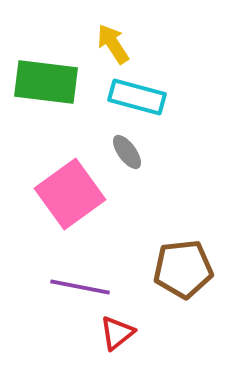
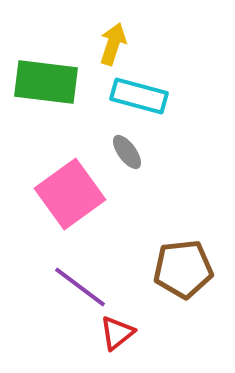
yellow arrow: rotated 51 degrees clockwise
cyan rectangle: moved 2 px right, 1 px up
purple line: rotated 26 degrees clockwise
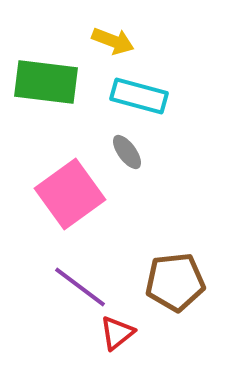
yellow arrow: moved 3 px up; rotated 93 degrees clockwise
brown pentagon: moved 8 px left, 13 px down
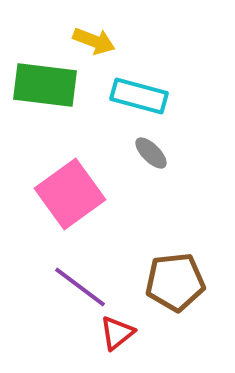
yellow arrow: moved 19 px left
green rectangle: moved 1 px left, 3 px down
gray ellipse: moved 24 px right, 1 px down; rotated 9 degrees counterclockwise
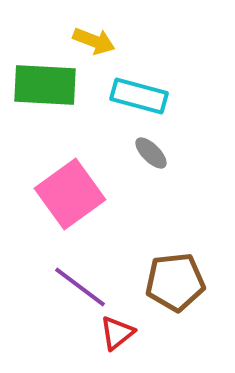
green rectangle: rotated 4 degrees counterclockwise
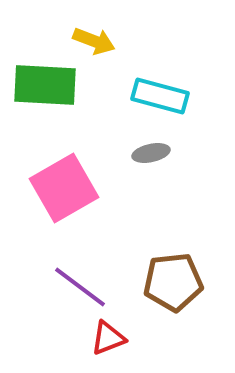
cyan rectangle: moved 21 px right
gray ellipse: rotated 57 degrees counterclockwise
pink square: moved 6 px left, 6 px up; rotated 6 degrees clockwise
brown pentagon: moved 2 px left
red triangle: moved 9 px left, 5 px down; rotated 18 degrees clockwise
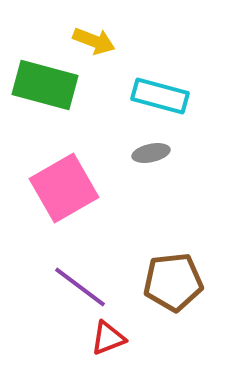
green rectangle: rotated 12 degrees clockwise
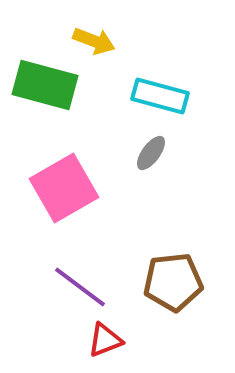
gray ellipse: rotated 42 degrees counterclockwise
red triangle: moved 3 px left, 2 px down
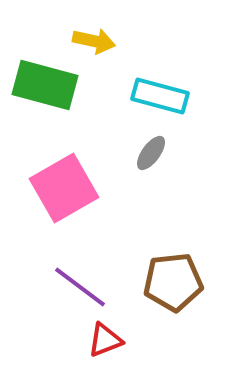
yellow arrow: rotated 9 degrees counterclockwise
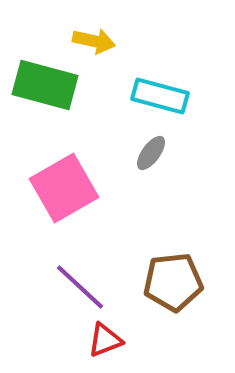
purple line: rotated 6 degrees clockwise
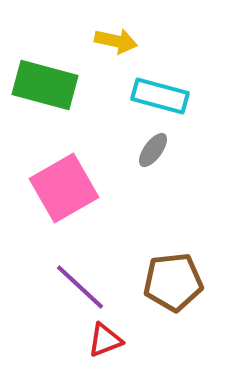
yellow arrow: moved 22 px right
gray ellipse: moved 2 px right, 3 px up
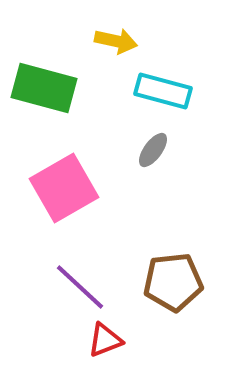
green rectangle: moved 1 px left, 3 px down
cyan rectangle: moved 3 px right, 5 px up
